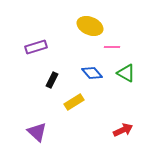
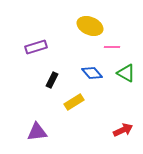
purple triangle: rotated 50 degrees counterclockwise
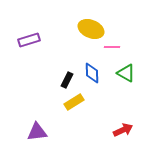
yellow ellipse: moved 1 px right, 3 px down
purple rectangle: moved 7 px left, 7 px up
blue diamond: rotated 40 degrees clockwise
black rectangle: moved 15 px right
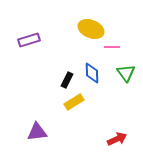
green triangle: rotated 24 degrees clockwise
red arrow: moved 6 px left, 9 px down
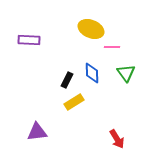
purple rectangle: rotated 20 degrees clockwise
red arrow: rotated 84 degrees clockwise
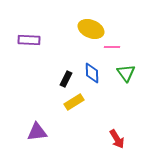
black rectangle: moved 1 px left, 1 px up
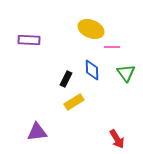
blue diamond: moved 3 px up
